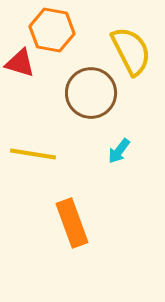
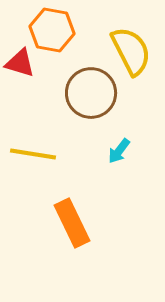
orange rectangle: rotated 6 degrees counterclockwise
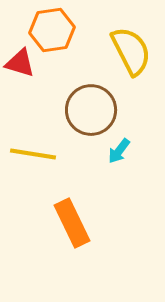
orange hexagon: rotated 18 degrees counterclockwise
brown circle: moved 17 px down
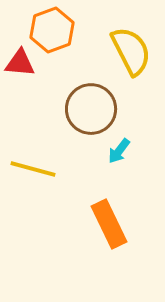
orange hexagon: rotated 12 degrees counterclockwise
red triangle: rotated 12 degrees counterclockwise
brown circle: moved 1 px up
yellow line: moved 15 px down; rotated 6 degrees clockwise
orange rectangle: moved 37 px right, 1 px down
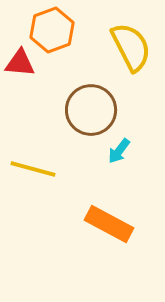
yellow semicircle: moved 4 px up
brown circle: moved 1 px down
orange rectangle: rotated 36 degrees counterclockwise
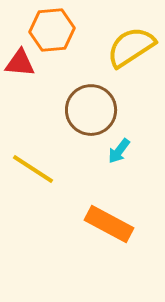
orange hexagon: rotated 15 degrees clockwise
yellow semicircle: rotated 96 degrees counterclockwise
yellow line: rotated 18 degrees clockwise
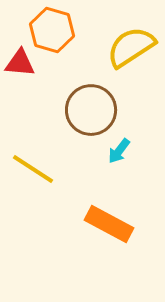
orange hexagon: rotated 21 degrees clockwise
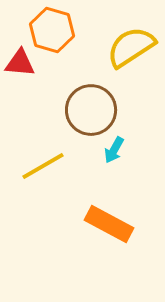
cyan arrow: moved 5 px left, 1 px up; rotated 8 degrees counterclockwise
yellow line: moved 10 px right, 3 px up; rotated 63 degrees counterclockwise
